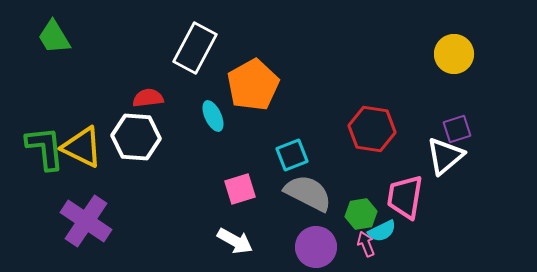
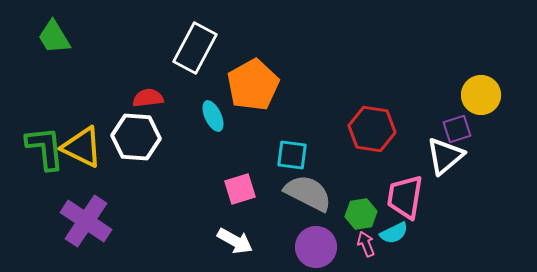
yellow circle: moved 27 px right, 41 px down
cyan square: rotated 28 degrees clockwise
cyan semicircle: moved 12 px right, 2 px down
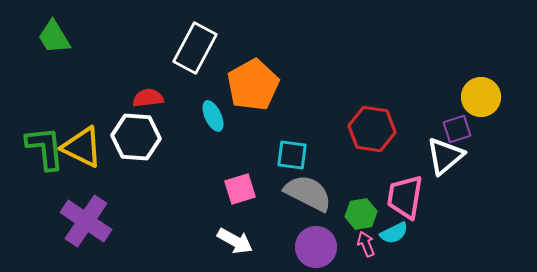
yellow circle: moved 2 px down
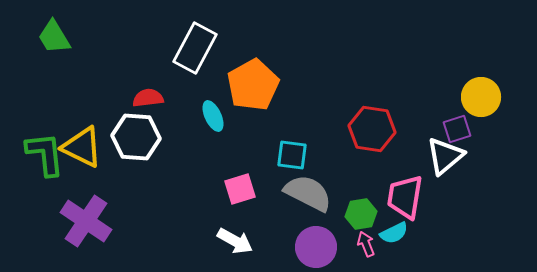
green L-shape: moved 6 px down
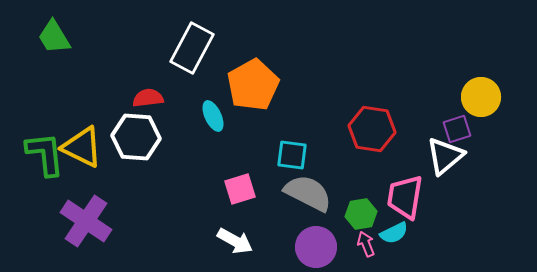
white rectangle: moved 3 px left
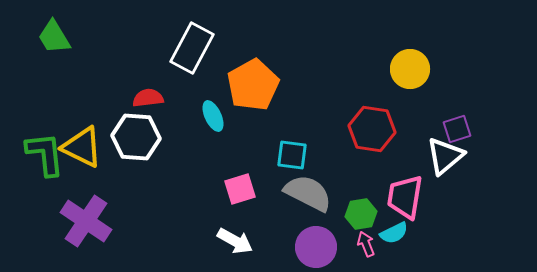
yellow circle: moved 71 px left, 28 px up
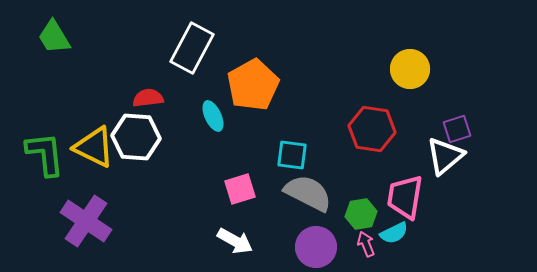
yellow triangle: moved 12 px right
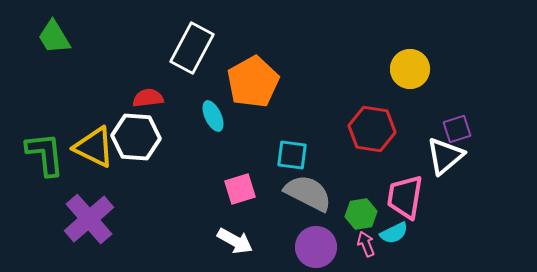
orange pentagon: moved 3 px up
purple cross: moved 3 px right, 2 px up; rotated 15 degrees clockwise
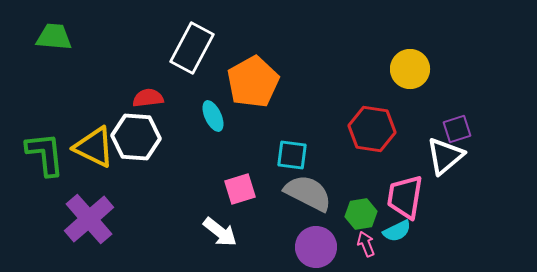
green trapezoid: rotated 126 degrees clockwise
cyan semicircle: moved 3 px right, 2 px up
white arrow: moved 15 px left, 9 px up; rotated 9 degrees clockwise
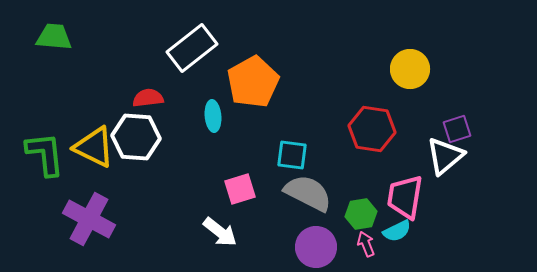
white rectangle: rotated 24 degrees clockwise
cyan ellipse: rotated 20 degrees clockwise
purple cross: rotated 21 degrees counterclockwise
